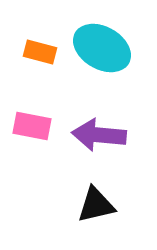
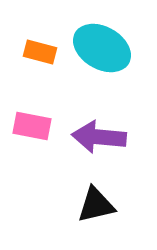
purple arrow: moved 2 px down
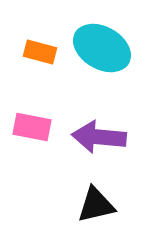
pink rectangle: moved 1 px down
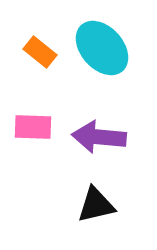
cyan ellipse: rotated 18 degrees clockwise
orange rectangle: rotated 24 degrees clockwise
pink rectangle: moved 1 px right; rotated 9 degrees counterclockwise
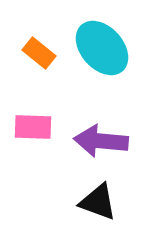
orange rectangle: moved 1 px left, 1 px down
purple arrow: moved 2 px right, 4 px down
black triangle: moved 2 px right, 3 px up; rotated 33 degrees clockwise
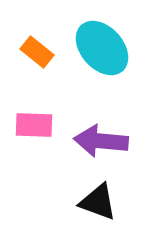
orange rectangle: moved 2 px left, 1 px up
pink rectangle: moved 1 px right, 2 px up
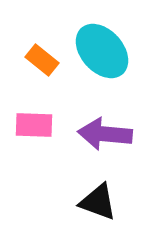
cyan ellipse: moved 3 px down
orange rectangle: moved 5 px right, 8 px down
purple arrow: moved 4 px right, 7 px up
